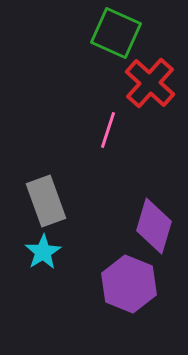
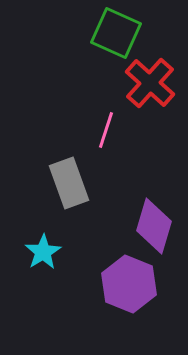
pink line: moved 2 px left
gray rectangle: moved 23 px right, 18 px up
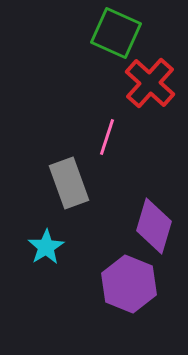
pink line: moved 1 px right, 7 px down
cyan star: moved 3 px right, 5 px up
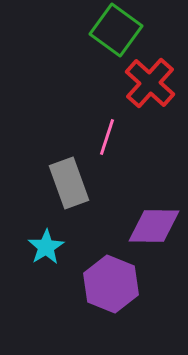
green square: moved 3 px up; rotated 12 degrees clockwise
purple diamond: rotated 74 degrees clockwise
purple hexagon: moved 18 px left
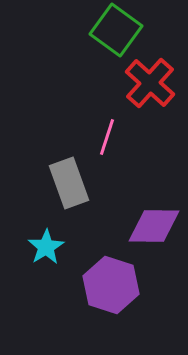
purple hexagon: moved 1 px down; rotated 4 degrees counterclockwise
